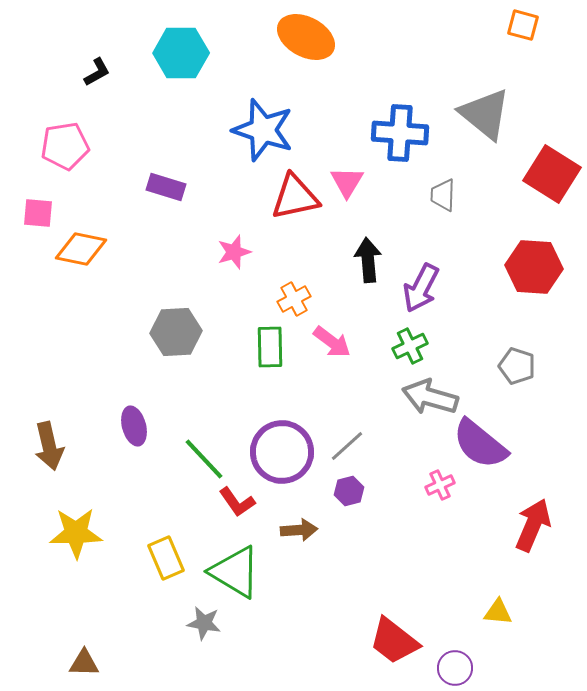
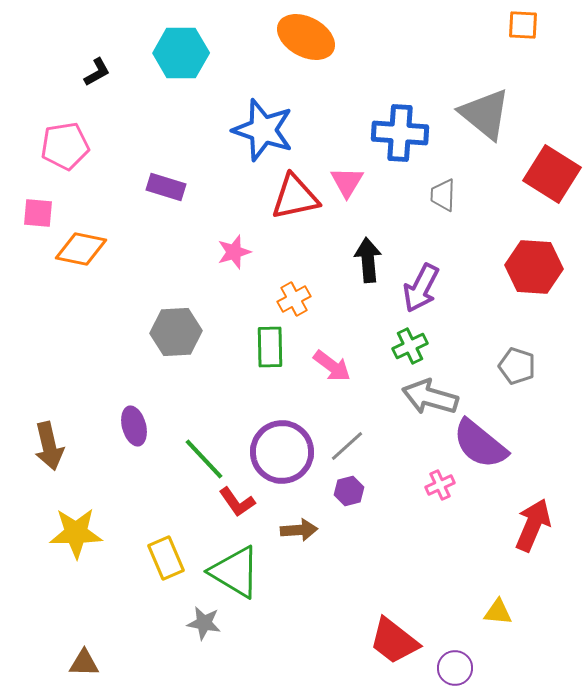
orange square at (523, 25): rotated 12 degrees counterclockwise
pink arrow at (332, 342): moved 24 px down
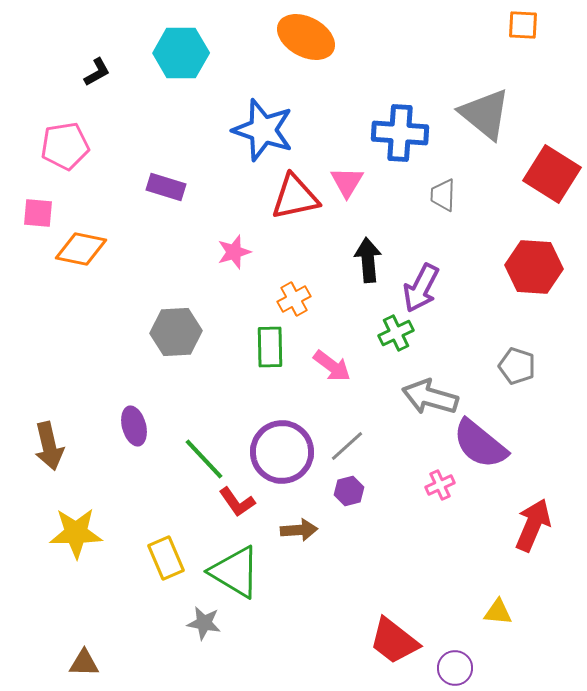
green cross at (410, 346): moved 14 px left, 13 px up
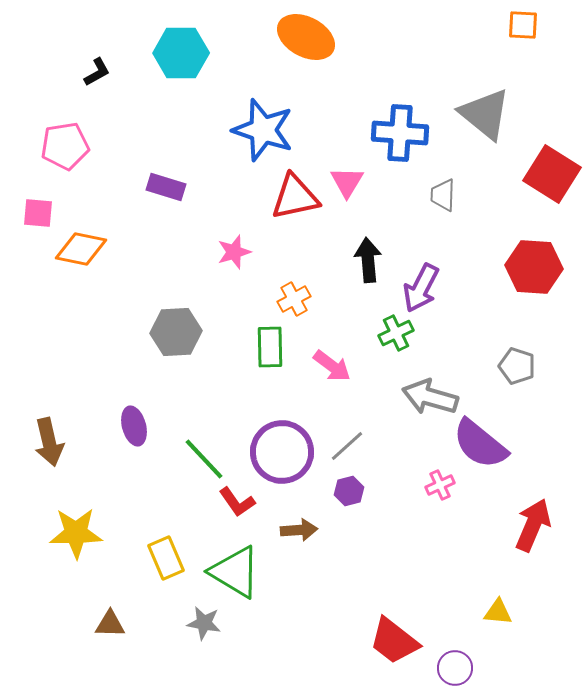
brown arrow at (49, 446): moved 4 px up
brown triangle at (84, 663): moved 26 px right, 39 px up
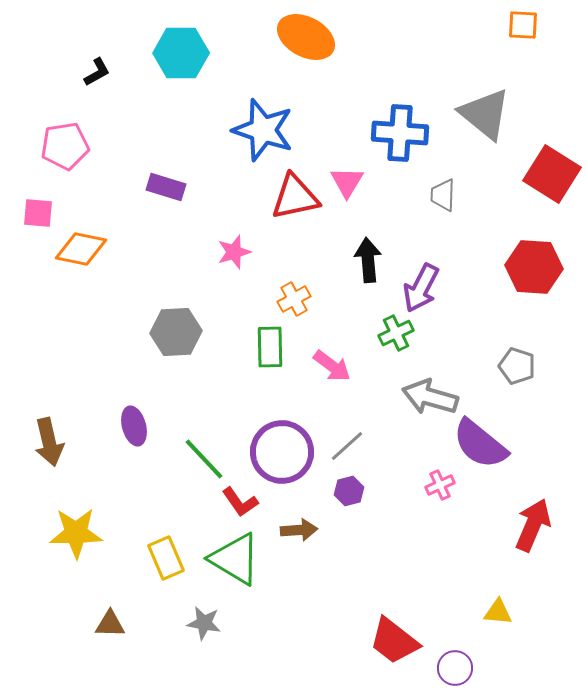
red L-shape at (237, 502): moved 3 px right
green triangle at (235, 572): moved 13 px up
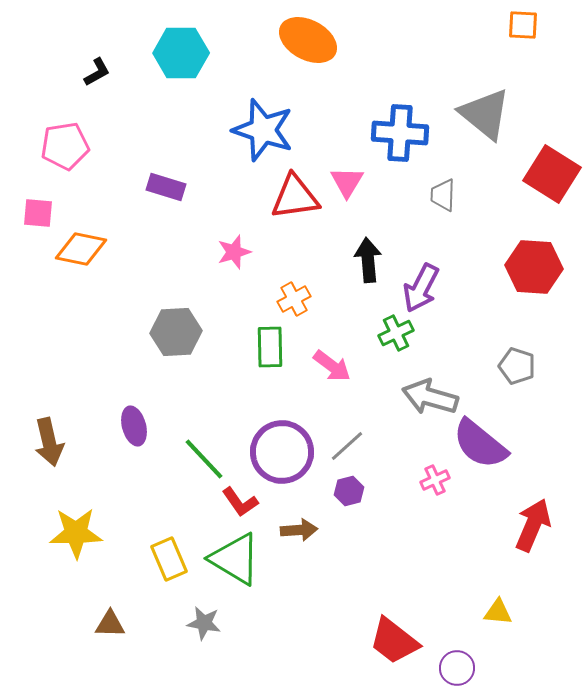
orange ellipse at (306, 37): moved 2 px right, 3 px down
red triangle at (295, 197): rotated 4 degrees clockwise
pink cross at (440, 485): moved 5 px left, 5 px up
yellow rectangle at (166, 558): moved 3 px right, 1 px down
purple circle at (455, 668): moved 2 px right
